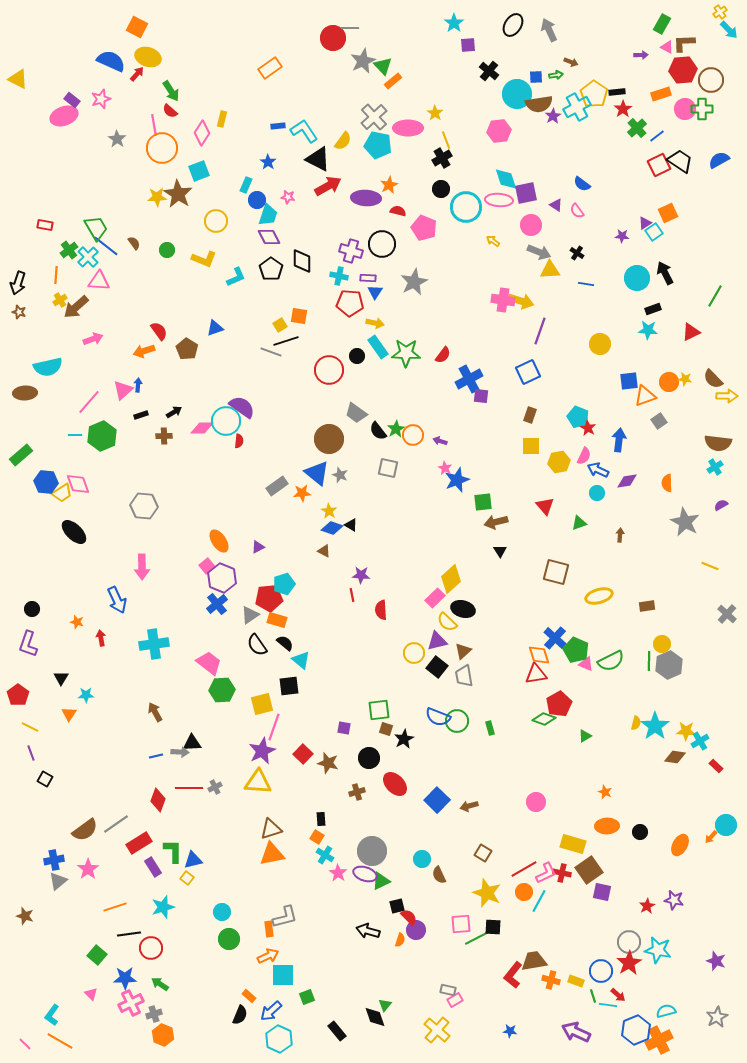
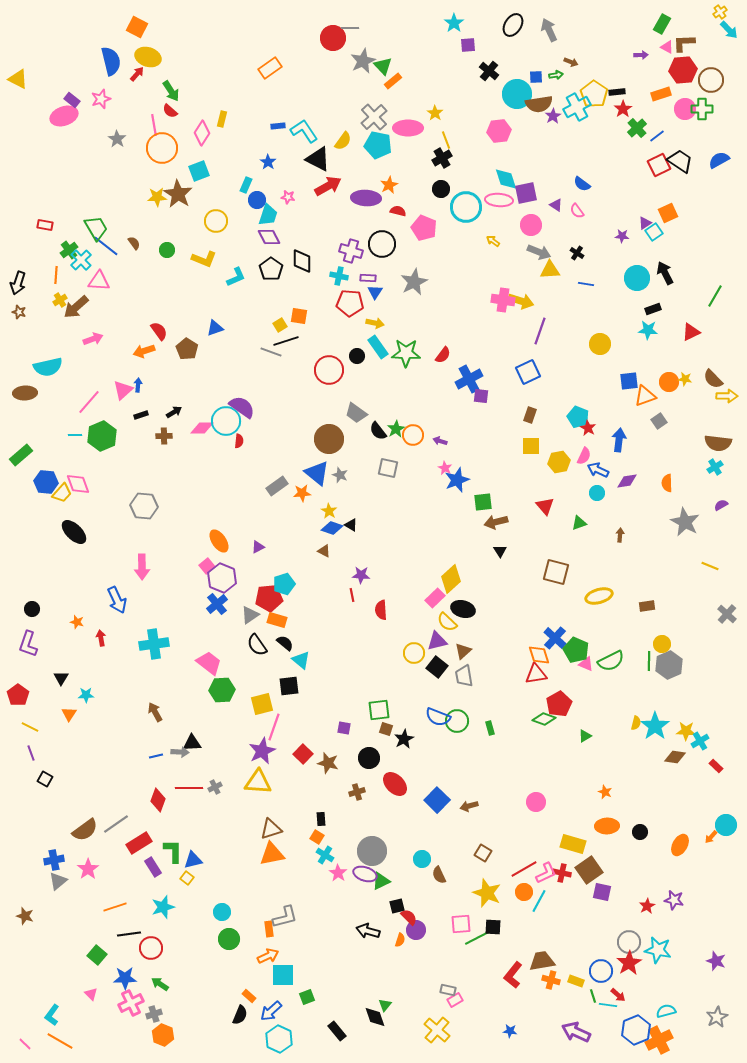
blue semicircle at (111, 61): rotated 52 degrees clockwise
cyan cross at (88, 257): moved 7 px left, 3 px down
yellow trapezoid at (62, 493): rotated 15 degrees counterclockwise
brown trapezoid at (534, 961): moved 8 px right
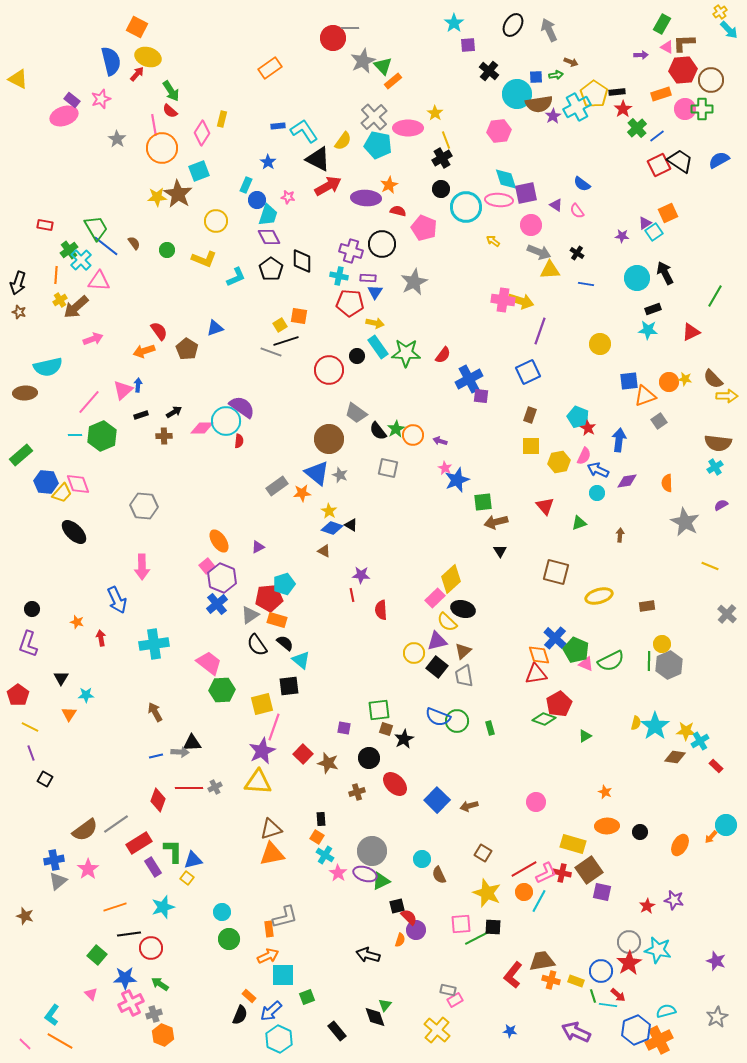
black arrow at (368, 931): moved 24 px down
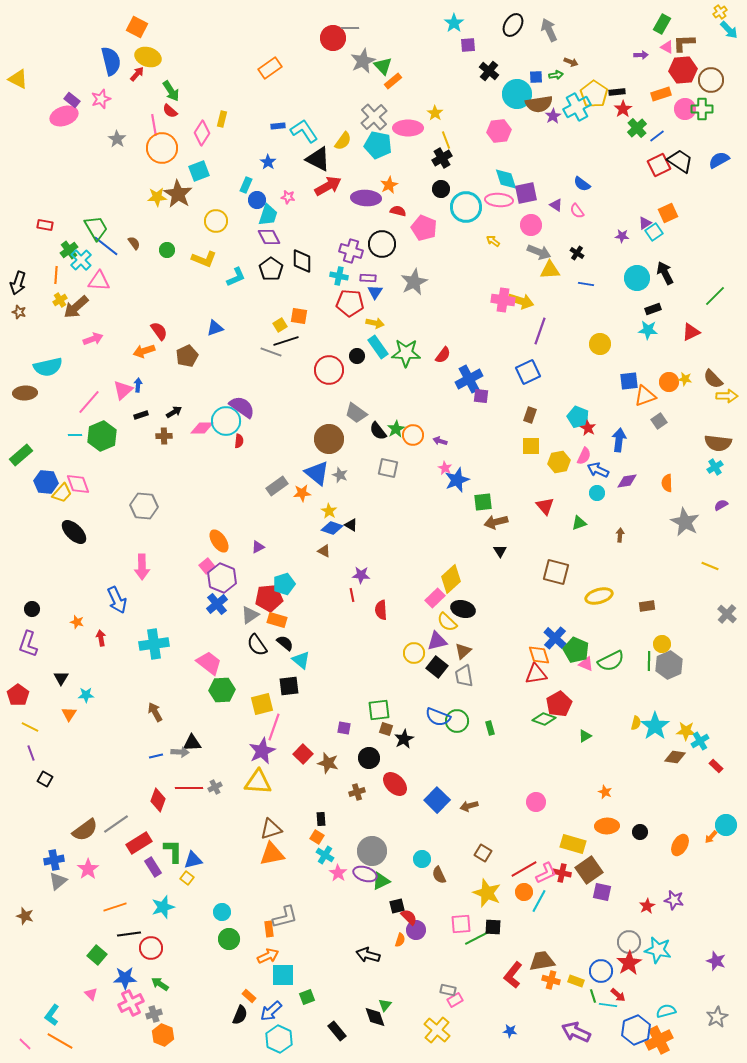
green line at (715, 296): rotated 15 degrees clockwise
brown pentagon at (187, 349): moved 7 px down; rotated 15 degrees clockwise
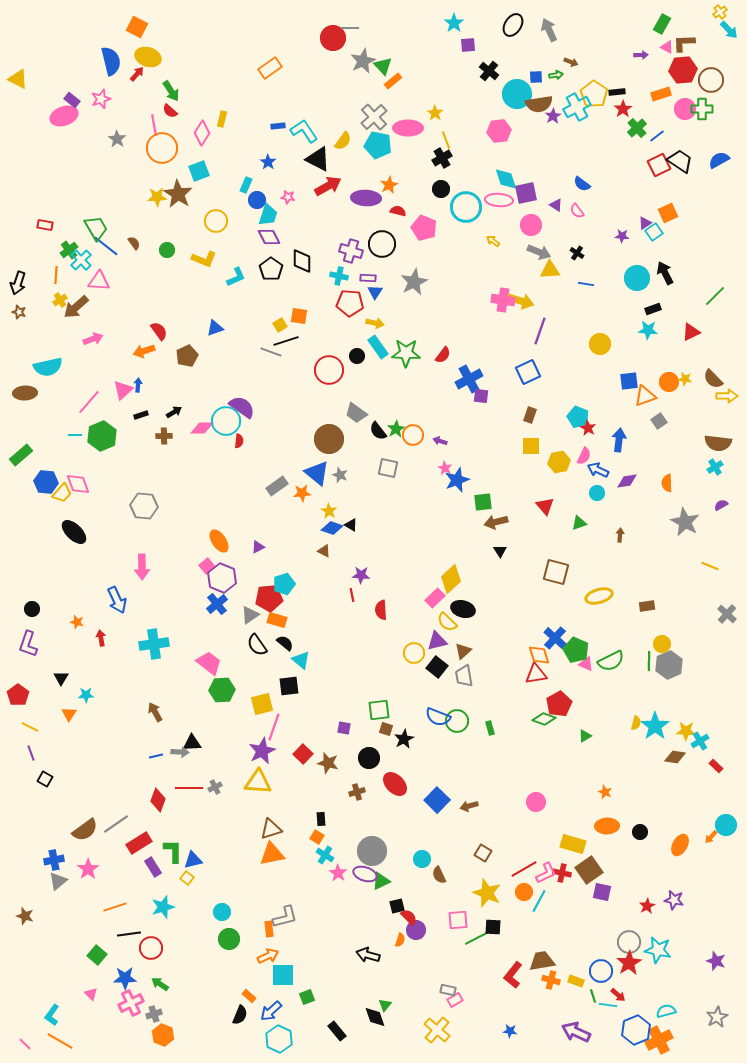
pink square at (461, 924): moved 3 px left, 4 px up
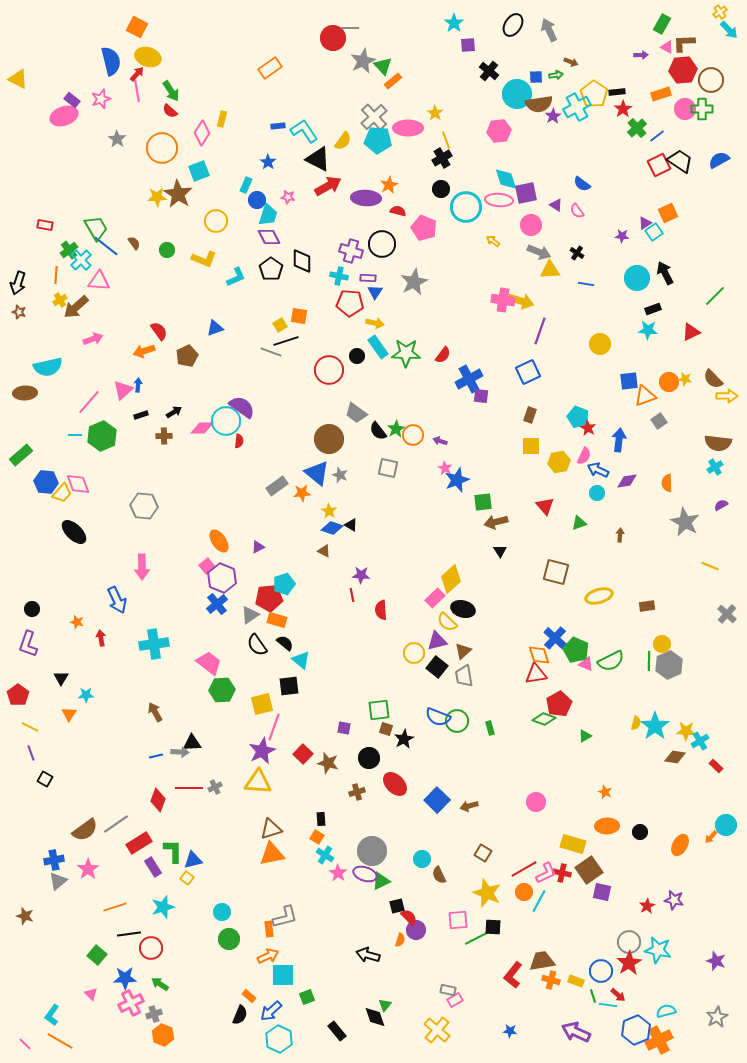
pink line at (154, 125): moved 17 px left, 34 px up
cyan pentagon at (378, 145): moved 5 px up; rotated 8 degrees counterclockwise
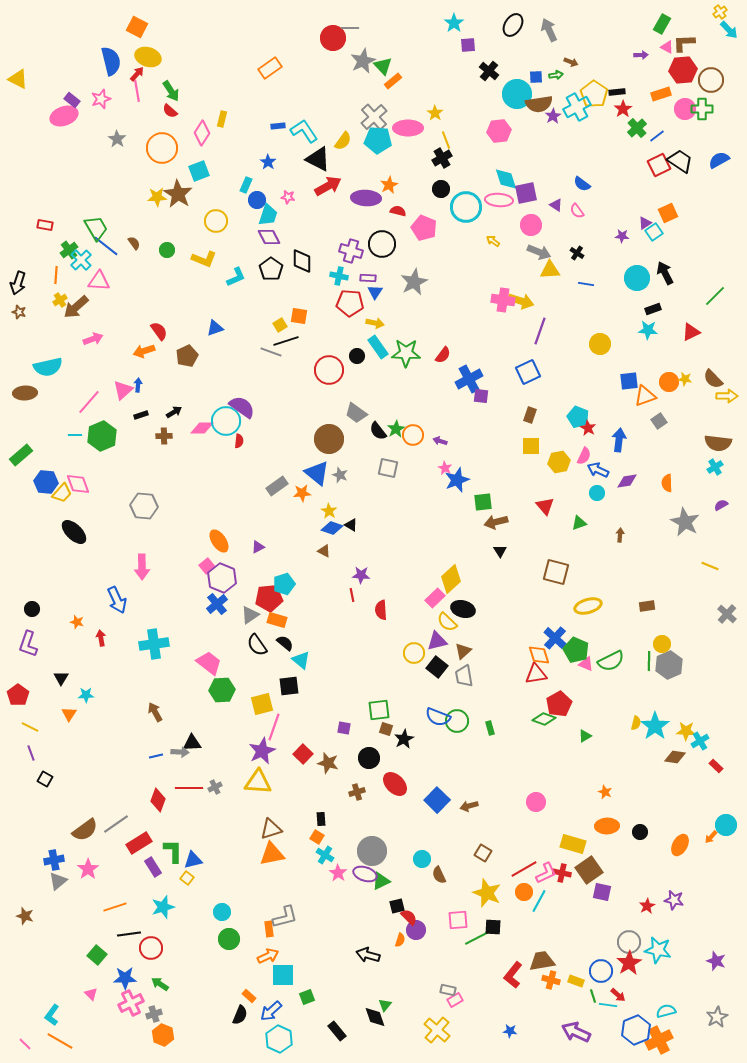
yellow ellipse at (599, 596): moved 11 px left, 10 px down
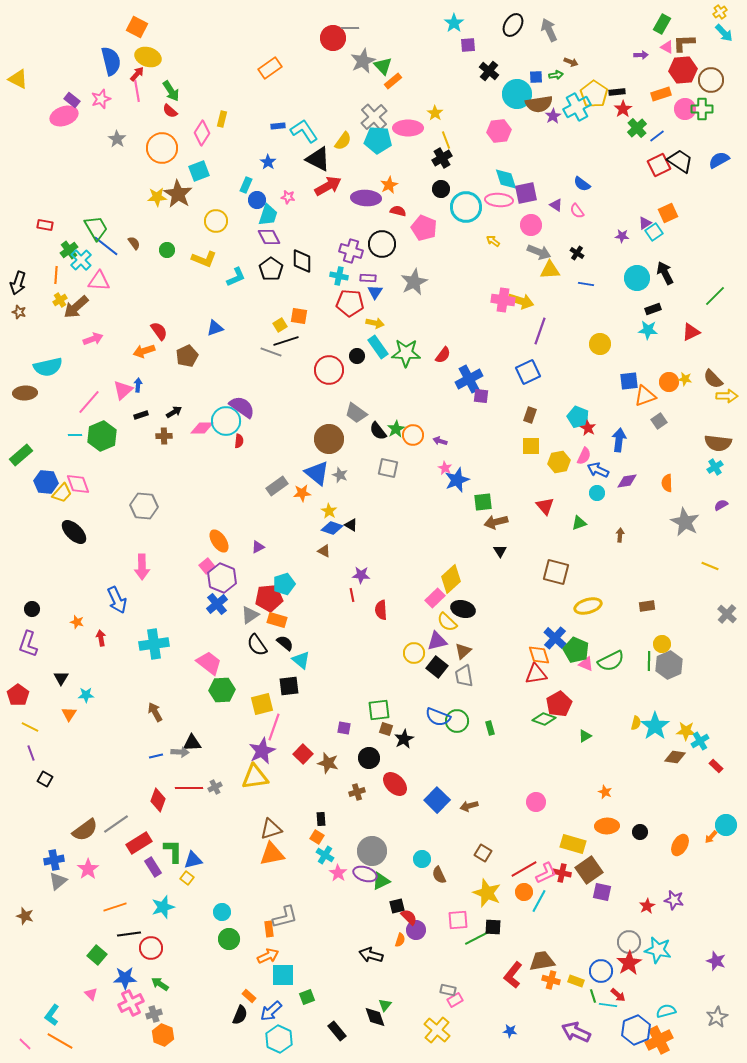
cyan arrow at (729, 30): moved 5 px left, 3 px down
yellow triangle at (258, 782): moved 3 px left, 5 px up; rotated 12 degrees counterclockwise
black arrow at (368, 955): moved 3 px right
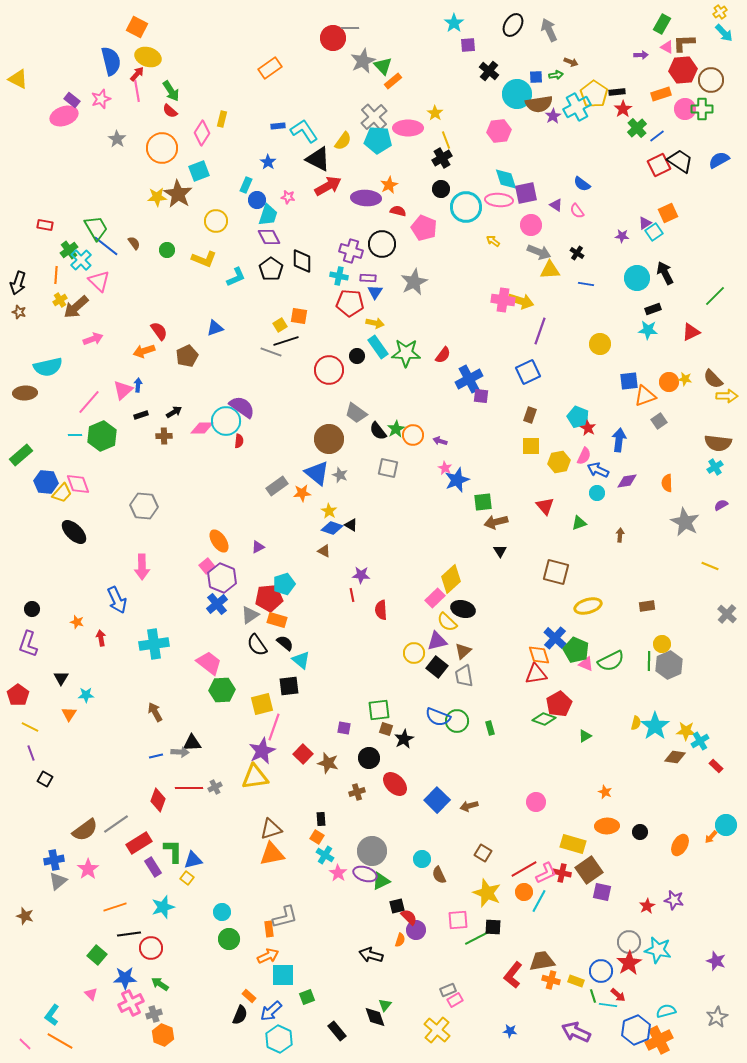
pink triangle at (99, 281): rotated 40 degrees clockwise
gray rectangle at (448, 990): rotated 35 degrees counterclockwise
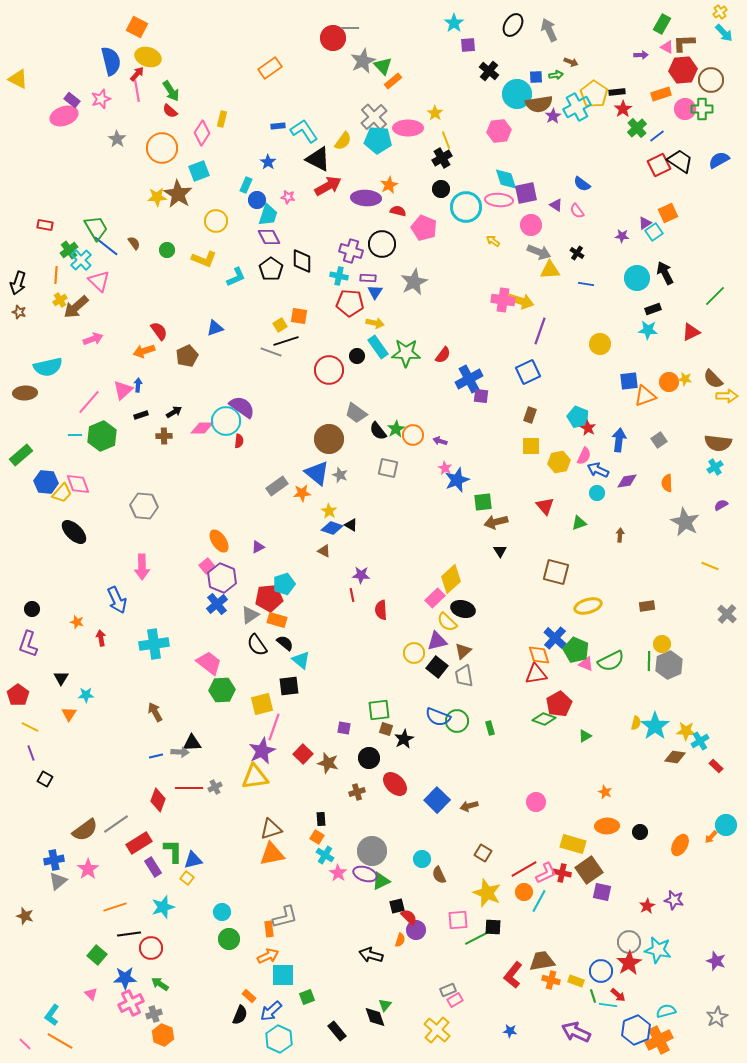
gray square at (659, 421): moved 19 px down
